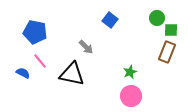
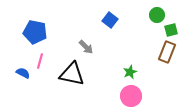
green circle: moved 3 px up
green square: rotated 16 degrees counterclockwise
pink line: rotated 56 degrees clockwise
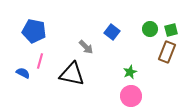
green circle: moved 7 px left, 14 px down
blue square: moved 2 px right, 12 px down
blue pentagon: moved 1 px left, 1 px up
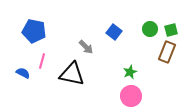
blue square: moved 2 px right
pink line: moved 2 px right
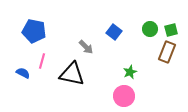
pink circle: moved 7 px left
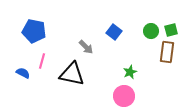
green circle: moved 1 px right, 2 px down
brown rectangle: rotated 15 degrees counterclockwise
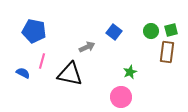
gray arrow: moved 1 px right; rotated 70 degrees counterclockwise
black triangle: moved 2 px left
pink circle: moved 3 px left, 1 px down
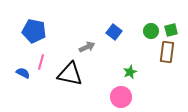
pink line: moved 1 px left, 1 px down
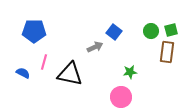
blue pentagon: rotated 10 degrees counterclockwise
gray arrow: moved 8 px right
pink line: moved 3 px right
green star: rotated 16 degrees clockwise
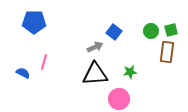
blue pentagon: moved 9 px up
black triangle: moved 25 px right; rotated 16 degrees counterclockwise
pink circle: moved 2 px left, 2 px down
